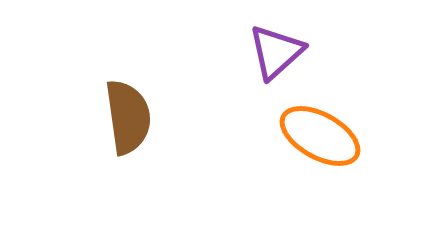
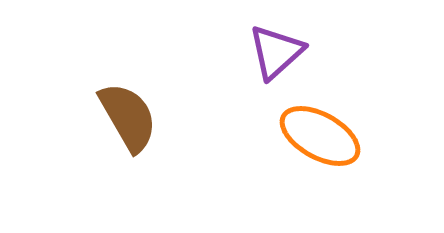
brown semicircle: rotated 22 degrees counterclockwise
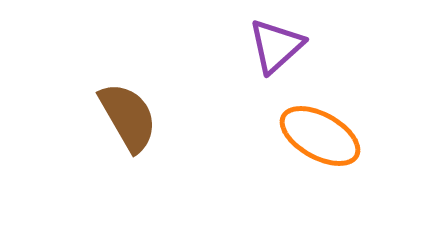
purple triangle: moved 6 px up
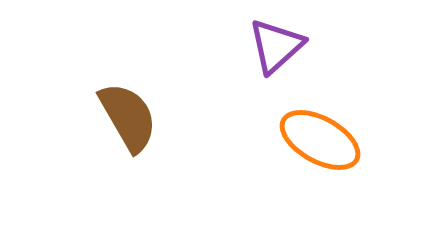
orange ellipse: moved 4 px down
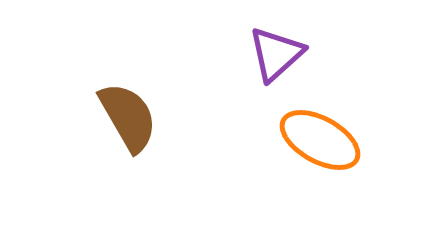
purple triangle: moved 8 px down
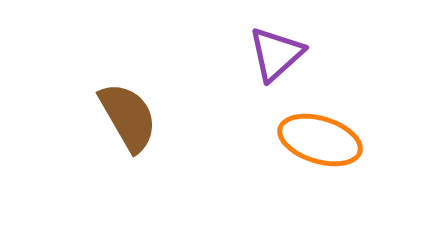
orange ellipse: rotated 12 degrees counterclockwise
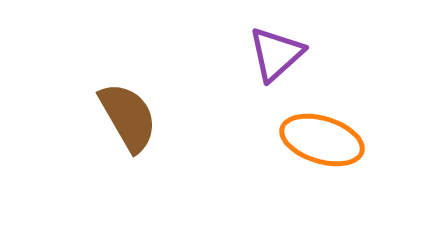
orange ellipse: moved 2 px right
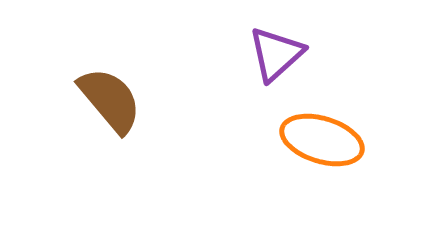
brown semicircle: moved 18 px left, 17 px up; rotated 10 degrees counterclockwise
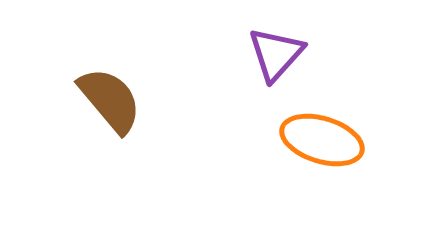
purple triangle: rotated 6 degrees counterclockwise
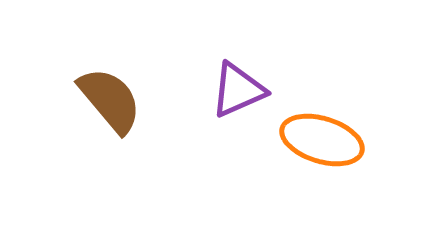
purple triangle: moved 38 px left, 36 px down; rotated 24 degrees clockwise
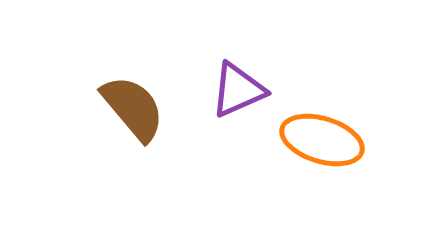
brown semicircle: moved 23 px right, 8 px down
